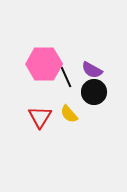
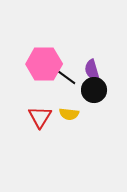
purple semicircle: rotated 45 degrees clockwise
black line: rotated 30 degrees counterclockwise
black circle: moved 2 px up
yellow semicircle: rotated 42 degrees counterclockwise
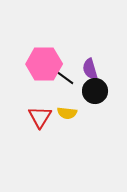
purple semicircle: moved 2 px left, 1 px up
black line: moved 2 px left
black circle: moved 1 px right, 1 px down
yellow semicircle: moved 2 px left, 1 px up
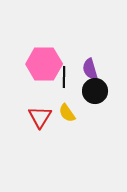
black line: rotated 55 degrees clockwise
yellow semicircle: rotated 48 degrees clockwise
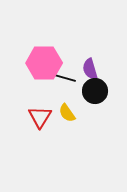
pink hexagon: moved 1 px up
black line: moved 1 px right, 1 px down; rotated 75 degrees counterclockwise
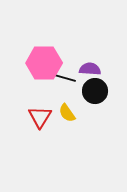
purple semicircle: rotated 110 degrees clockwise
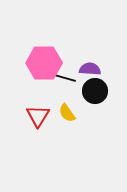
red triangle: moved 2 px left, 1 px up
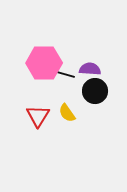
black line: moved 1 px left, 4 px up
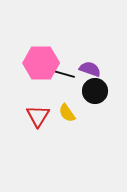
pink hexagon: moved 3 px left
purple semicircle: rotated 15 degrees clockwise
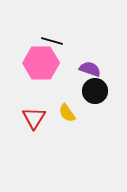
black line: moved 12 px left, 33 px up
red triangle: moved 4 px left, 2 px down
